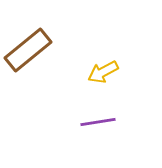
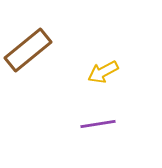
purple line: moved 2 px down
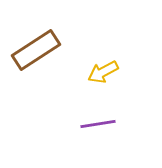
brown rectangle: moved 8 px right; rotated 6 degrees clockwise
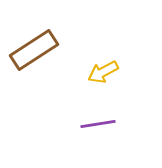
brown rectangle: moved 2 px left
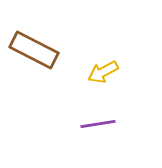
brown rectangle: rotated 60 degrees clockwise
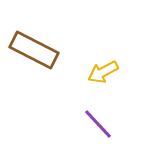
purple line: rotated 56 degrees clockwise
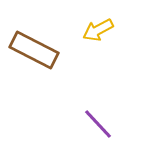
yellow arrow: moved 5 px left, 42 px up
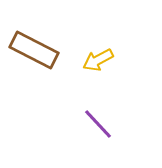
yellow arrow: moved 30 px down
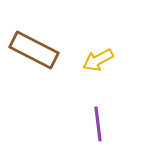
purple line: rotated 36 degrees clockwise
